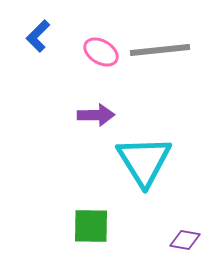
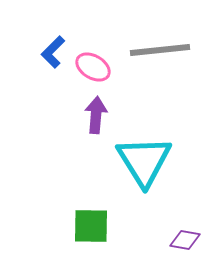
blue L-shape: moved 15 px right, 16 px down
pink ellipse: moved 8 px left, 15 px down
purple arrow: rotated 84 degrees counterclockwise
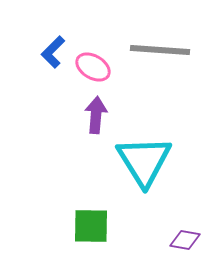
gray line: rotated 10 degrees clockwise
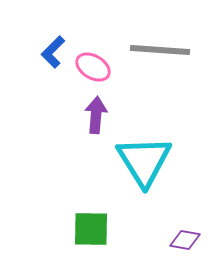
green square: moved 3 px down
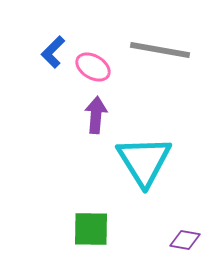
gray line: rotated 6 degrees clockwise
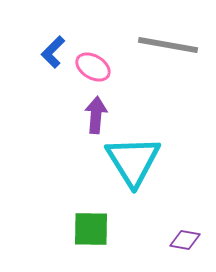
gray line: moved 8 px right, 5 px up
cyan triangle: moved 11 px left
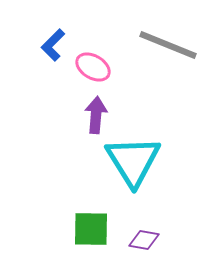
gray line: rotated 12 degrees clockwise
blue L-shape: moved 7 px up
purple diamond: moved 41 px left
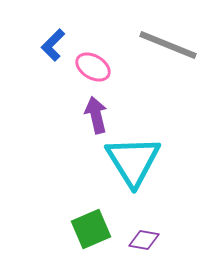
purple arrow: rotated 18 degrees counterclockwise
green square: rotated 24 degrees counterclockwise
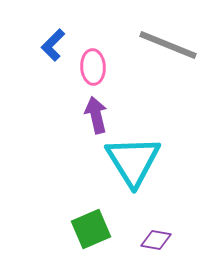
pink ellipse: rotated 56 degrees clockwise
purple diamond: moved 12 px right
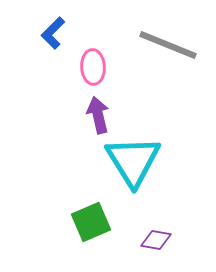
blue L-shape: moved 12 px up
purple arrow: moved 2 px right
green square: moved 7 px up
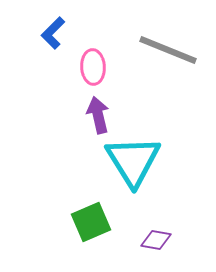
gray line: moved 5 px down
